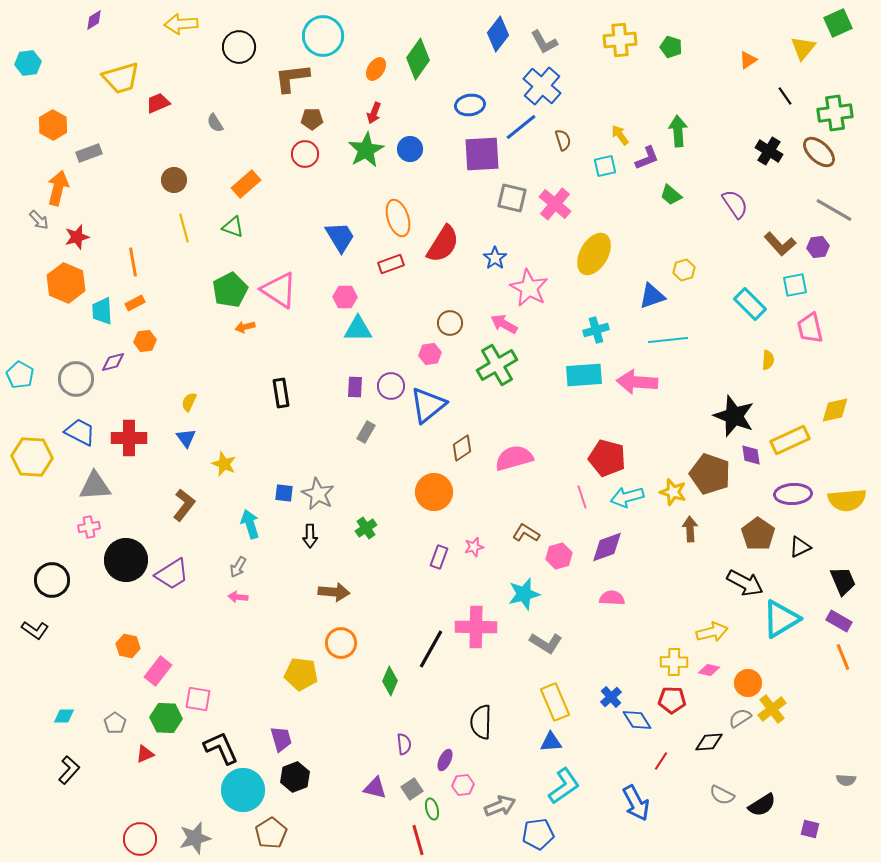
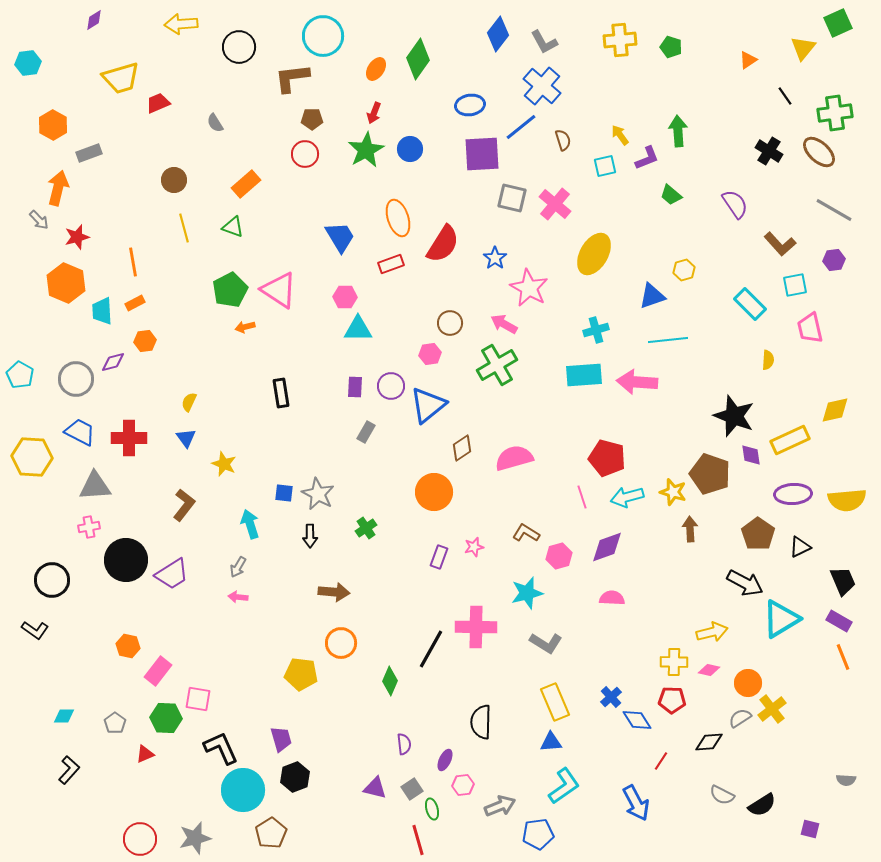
purple hexagon at (818, 247): moved 16 px right, 13 px down
cyan star at (524, 594): moved 3 px right, 1 px up
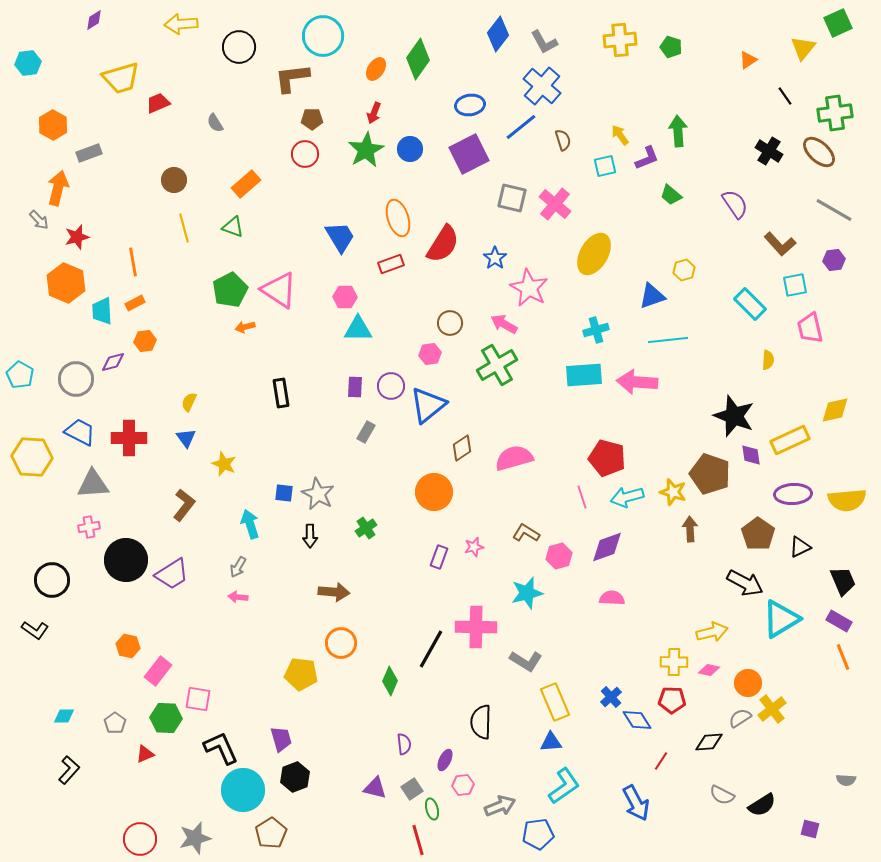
purple square at (482, 154): moved 13 px left; rotated 24 degrees counterclockwise
gray triangle at (95, 486): moved 2 px left, 2 px up
gray L-shape at (546, 643): moved 20 px left, 18 px down
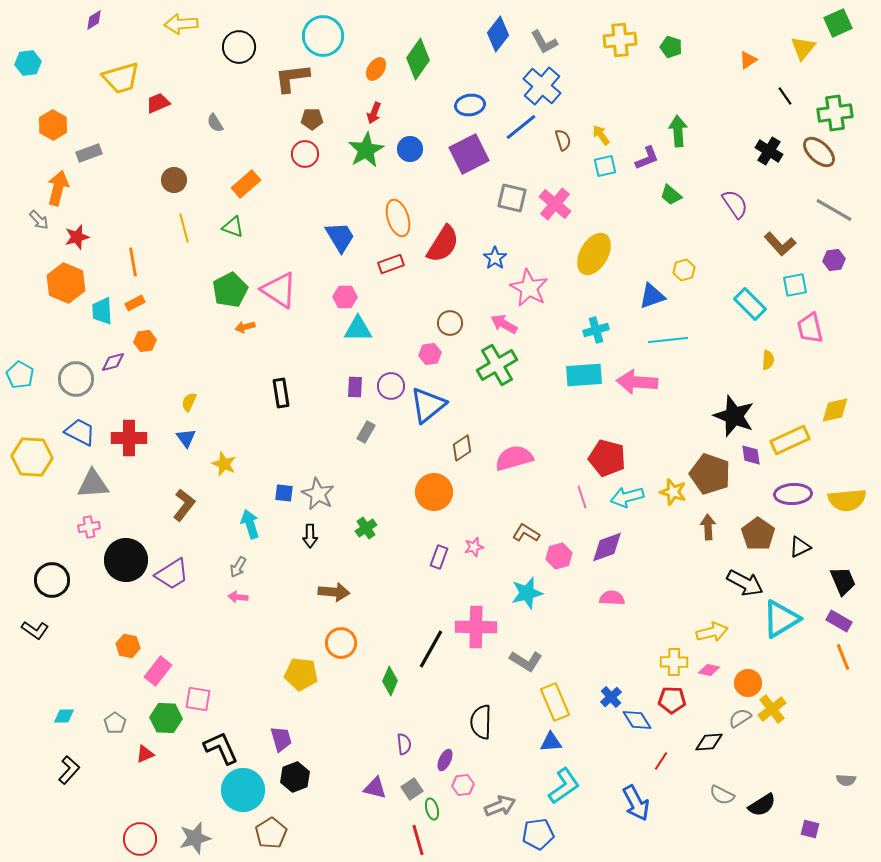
yellow arrow at (620, 135): moved 19 px left
brown arrow at (690, 529): moved 18 px right, 2 px up
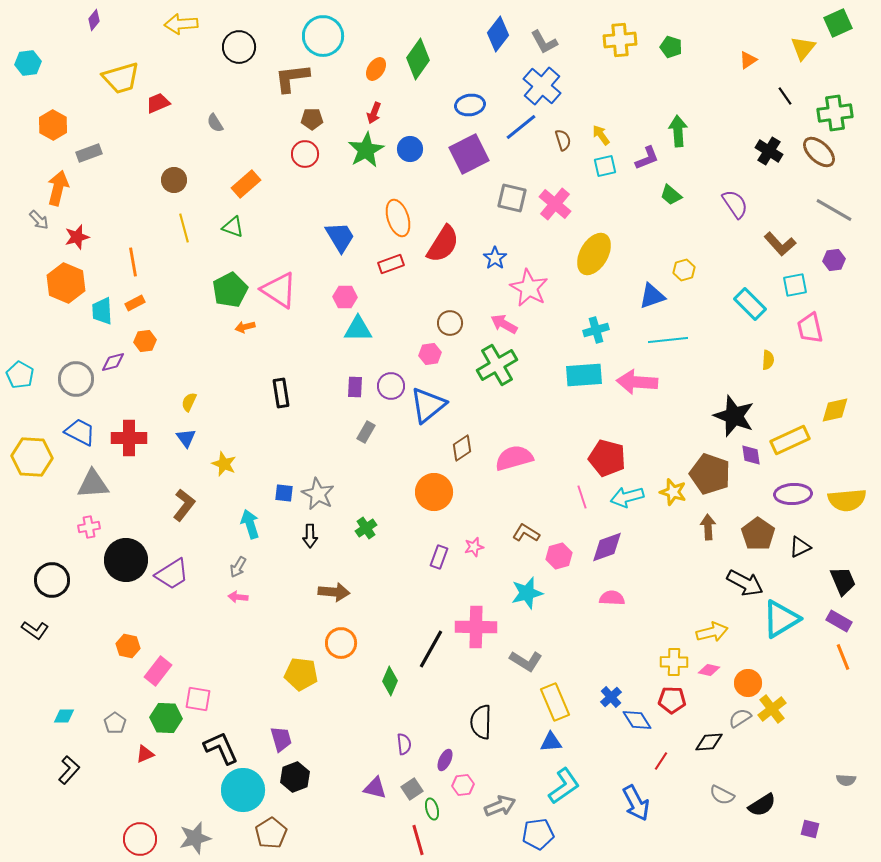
purple diamond at (94, 20): rotated 20 degrees counterclockwise
